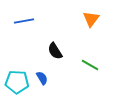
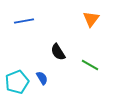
black semicircle: moved 3 px right, 1 px down
cyan pentagon: rotated 25 degrees counterclockwise
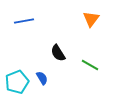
black semicircle: moved 1 px down
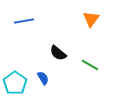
black semicircle: rotated 18 degrees counterclockwise
blue semicircle: moved 1 px right
cyan pentagon: moved 2 px left, 1 px down; rotated 15 degrees counterclockwise
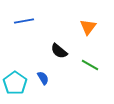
orange triangle: moved 3 px left, 8 px down
black semicircle: moved 1 px right, 2 px up
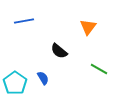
green line: moved 9 px right, 4 px down
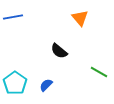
blue line: moved 11 px left, 4 px up
orange triangle: moved 8 px left, 9 px up; rotated 18 degrees counterclockwise
green line: moved 3 px down
blue semicircle: moved 3 px right, 7 px down; rotated 104 degrees counterclockwise
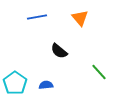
blue line: moved 24 px right
green line: rotated 18 degrees clockwise
blue semicircle: rotated 40 degrees clockwise
